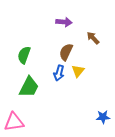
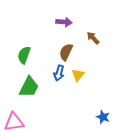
yellow triangle: moved 4 px down
blue star: rotated 24 degrees clockwise
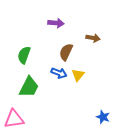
purple arrow: moved 8 px left, 1 px down
brown arrow: rotated 144 degrees clockwise
blue arrow: rotated 84 degrees counterclockwise
pink triangle: moved 3 px up
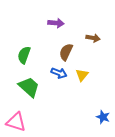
yellow triangle: moved 4 px right
green trapezoid: rotated 75 degrees counterclockwise
pink triangle: moved 2 px right, 3 px down; rotated 25 degrees clockwise
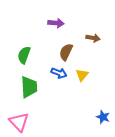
green trapezoid: rotated 45 degrees clockwise
pink triangle: moved 3 px right; rotated 30 degrees clockwise
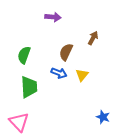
purple arrow: moved 3 px left, 6 px up
brown arrow: rotated 72 degrees counterclockwise
